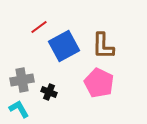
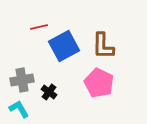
red line: rotated 24 degrees clockwise
black cross: rotated 14 degrees clockwise
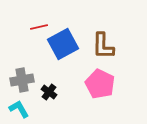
blue square: moved 1 px left, 2 px up
pink pentagon: moved 1 px right, 1 px down
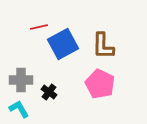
gray cross: moved 1 px left; rotated 10 degrees clockwise
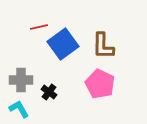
blue square: rotated 8 degrees counterclockwise
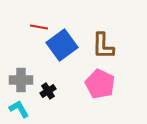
red line: rotated 24 degrees clockwise
blue square: moved 1 px left, 1 px down
black cross: moved 1 px left, 1 px up; rotated 21 degrees clockwise
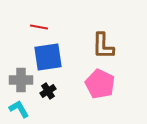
blue square: moved 14 px left, 12 px down; rotated 28 degrees clockwise
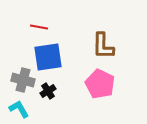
gray cross: moved 2 px right; rotated 15 degrees clockwise
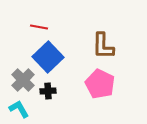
blue square: rotated 36 degrees counterclockwise
gray cross: rotated 30 degrees clockwise
black cross: rotated 28 degrees clockwise
